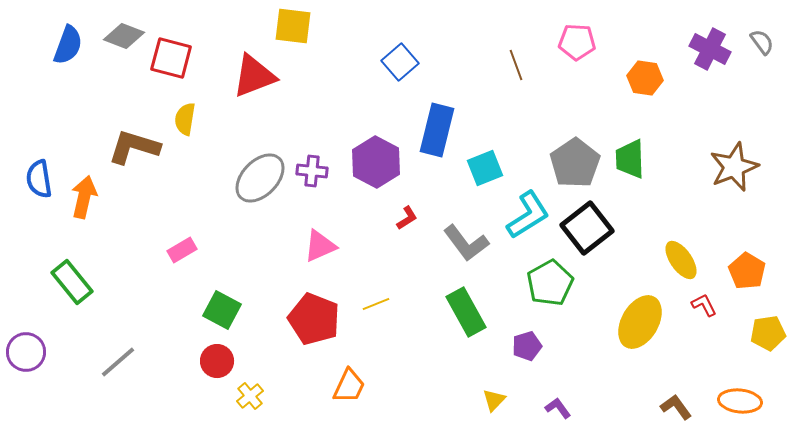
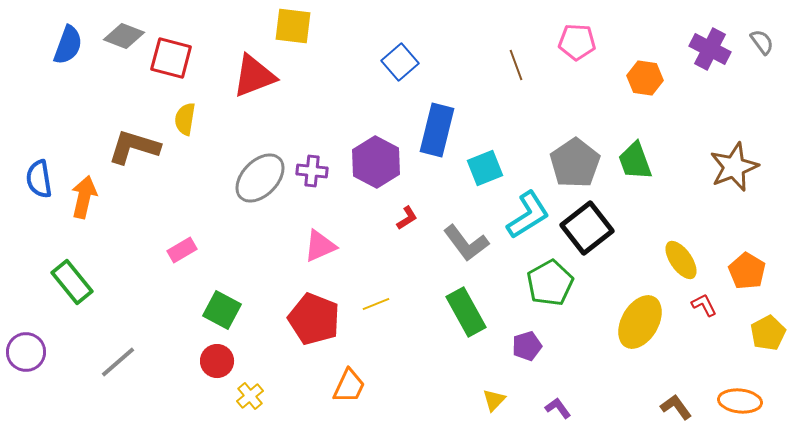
green trapezoid at (630, 159): moved 5 px right, 2 px down; rotated 18 degrees counterclockwise
yellow pentagon at (768, 333): rotated 20 degrees counterclockwise
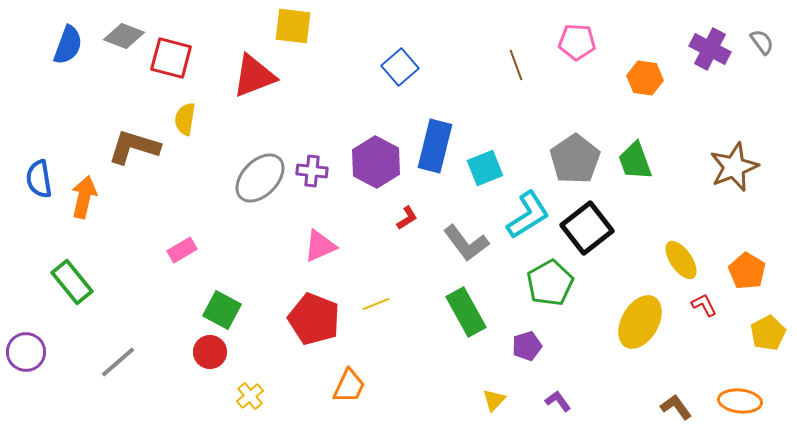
blue square at (400, 62): moved 5 px down
blue rectangle at (437, 130): moved 2 px left, 16 px down
gray pentagon at (575, 163): moved 4 px up
red circle at (217, 361): moved 7 px left, 9 px up
purple L-shape at (558, 408): moved 7 px up
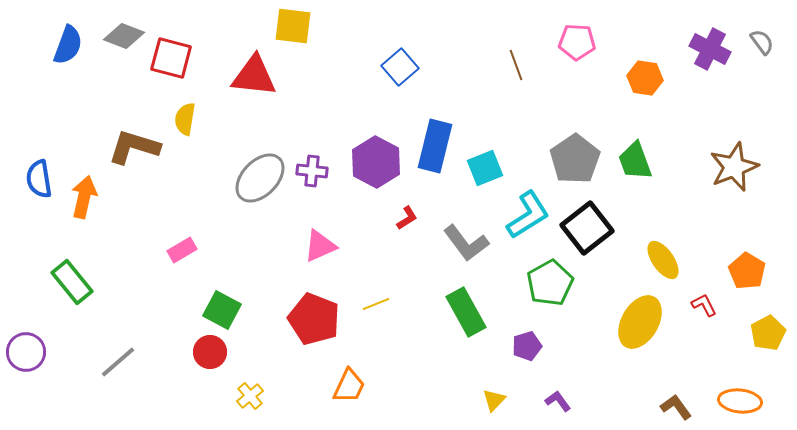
red triangle at (254, 76): rotated 27 degrees clockwise
yellow ellipse at (681, 260): moved 18 px left
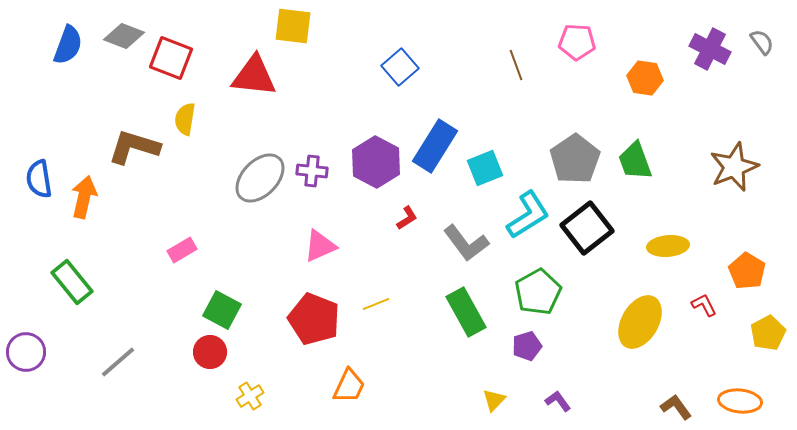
red square at (171, 58): rotated 6 degrees clockwise
blue rectangle at (435, 146): rotated 18 degrees clockwise
yellow ellipse at (663, 260): moved 5 px right, 14 px up; rotated 60 degrees counterclockwise
green pentagon at (550, 283): moved 12 px left, 9 px down
yellow cross at (250, 396): rotated 8 degrees clockwise
